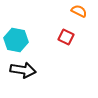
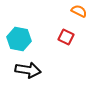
cyan hexagon: moved 3 px right, 1 px up
black arrow: moved 5 px right
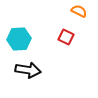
cyan hexagon: rotated 15 degrees counterclockwise
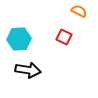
red square: moved 2 px left
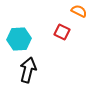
red square: moved 2 px left, 5 px up
black arrow: rotated 85 degrees counterclockwise
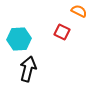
black arrow: moved 1 px up
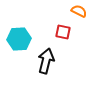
red square: moved 1 px right; rotated 14 degrees counterclockwise
black arrow: moved 18 px right, 8 px up
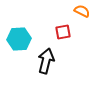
orange semicircle: moved 3 px right
red square: rotated 21 degrees counterclockwise
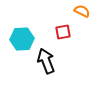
cyan hexagon: moved 3 px right
black arrow: rotated 35 degrees counterclockwise
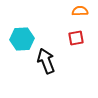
orange semicircle: moved 2 px left; rotated 28 degrees counterclockwise
red square: moved 13 px right, 6 px down
